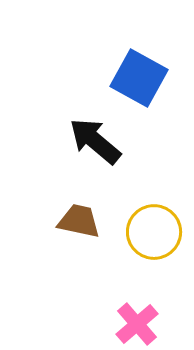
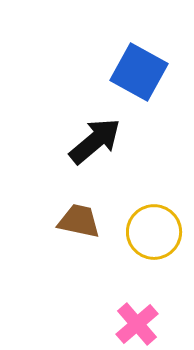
blue square: moved 6 px up
black arrow: rotated 100 degrees clockwise
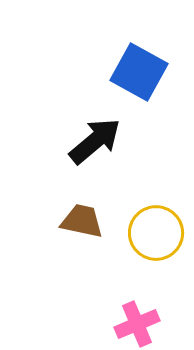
brown trapezoid: moved 3 px right
yellow circle: moved 2 px right, 1 px down
pink cross: rotated 18 degrees clockwise
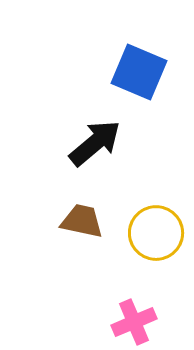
blue square: rotated 6 degrees counterclockwise
black arrow: moved 2 px down
pink cross: moved 3 px left, 2 px up
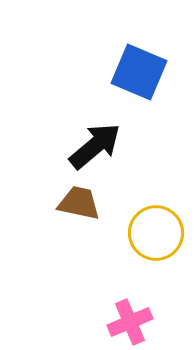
black arrow: moved 3 px down
brown trapezoid: moved 3 px left, 18 px up
pink cross: moved 4 px left
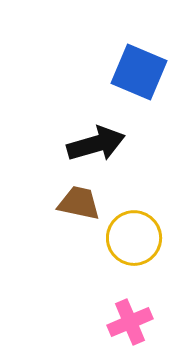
black arrow: moved 1 px right, 2 px up; rotated 24 degrees clockwise
yellow circle: moved 22 px left, 5 px down
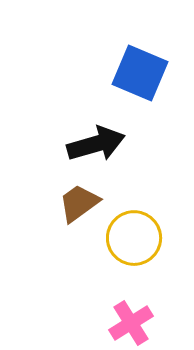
blue square: moved 1 px right, 1 px down
brown trapezoid: rotated 48 degrees counterclockwise
pink cross: moved 1 px right, 1 px down; rotated 9 degrees counterclockwise
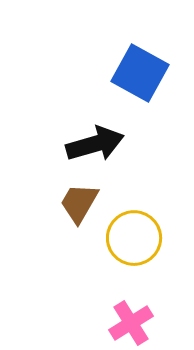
blue square: rotated 6 degrees clockwise
black arrow: moved 1 px left
brown trapezoid: rotated 24 degrees counterclockwise
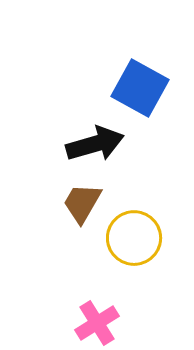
blue square: moved 15 px down
brown trapezoid: moved 3 px right
pink cross: moved 34 px left
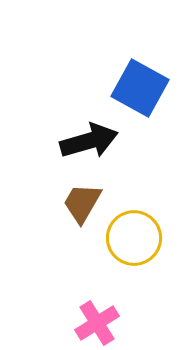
black arrow: moved 6 px left, 3 px up
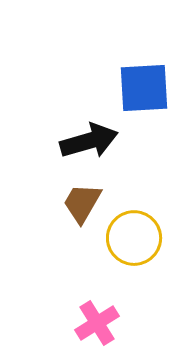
blue square: moved 4 px right; rotated 32 degrees counterclockwise
